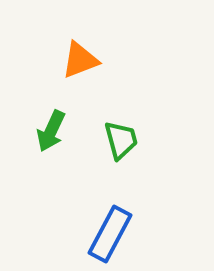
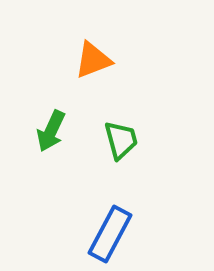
orange triangle: moved 13 px right
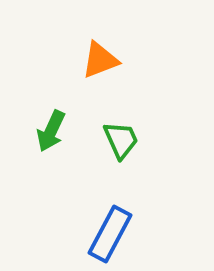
orange triangle: moved 7 px right
green trapezoid: rotated 9 degrees counterclockwise
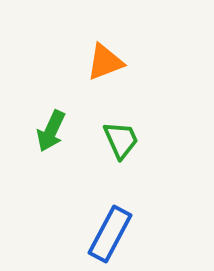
orange triangle: moved 5 px right, 2 px down
